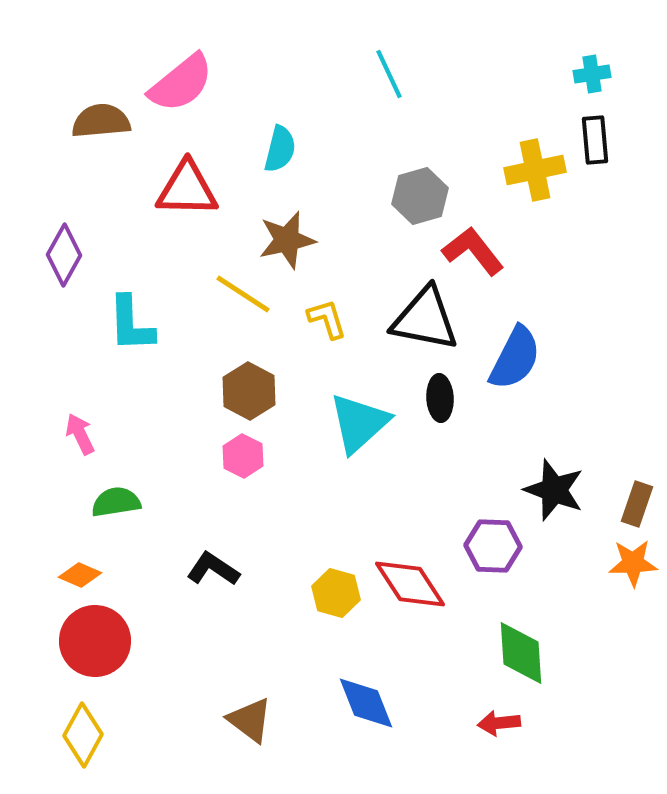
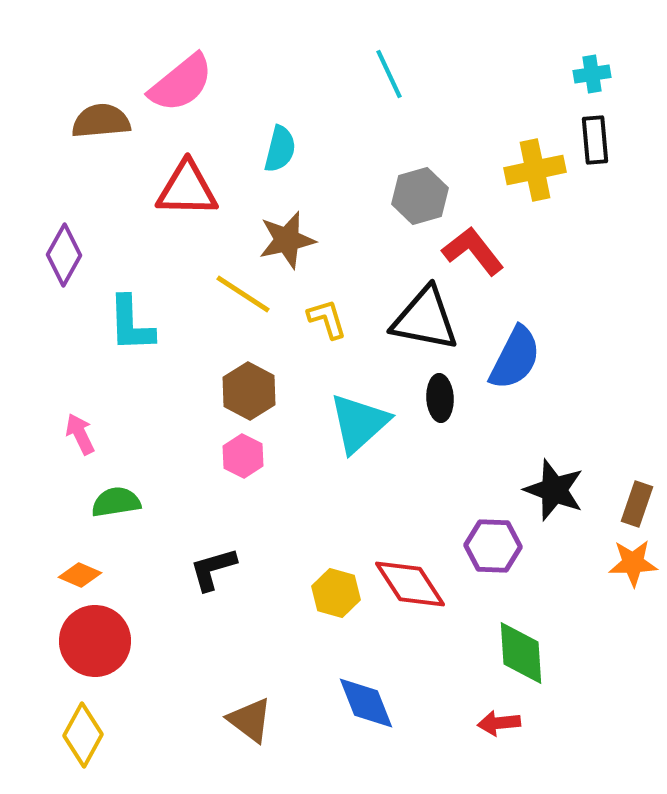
black L-shape: rotated 50 degrees counterclockwise
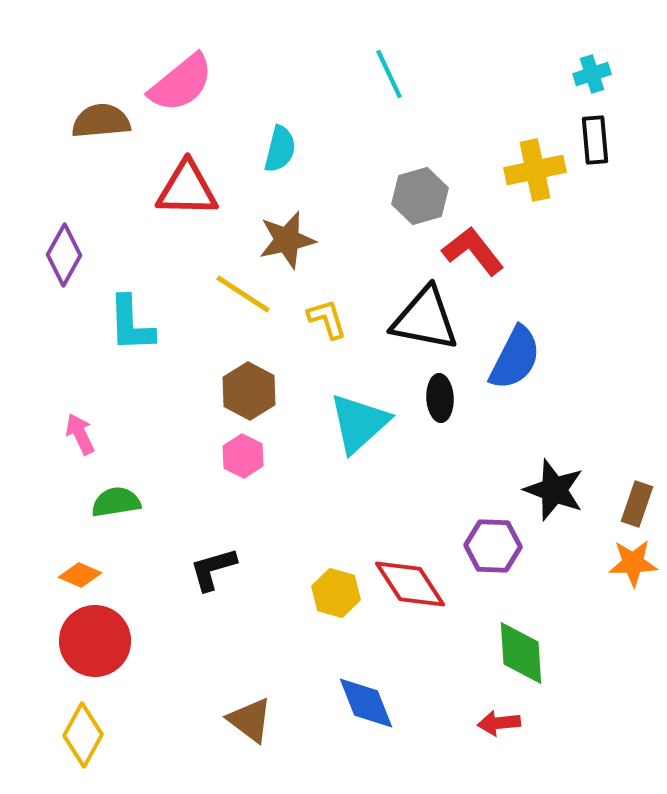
cyan cross: rotated 9 degrees counterclockwise
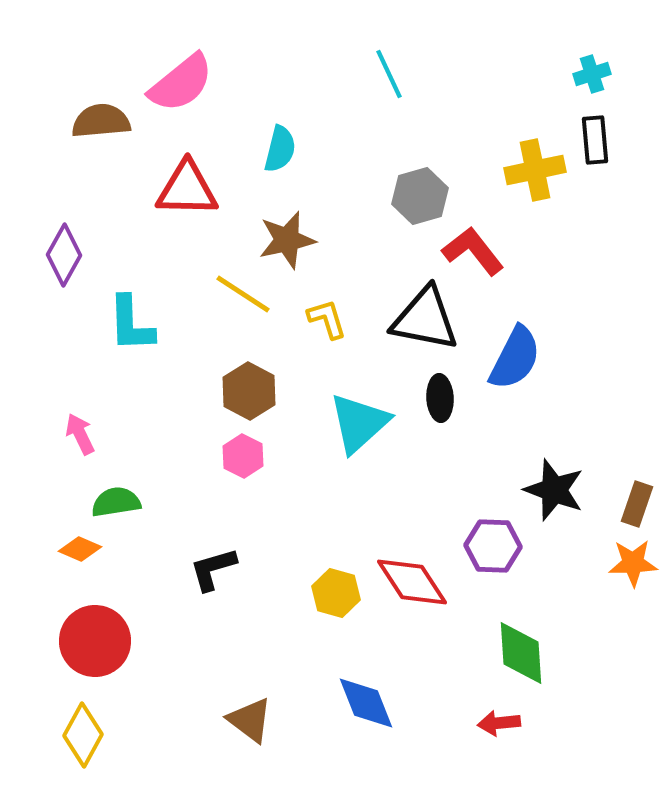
orange diamond: moved 26 px up
red diamond: moved 2 px right, 2 px up
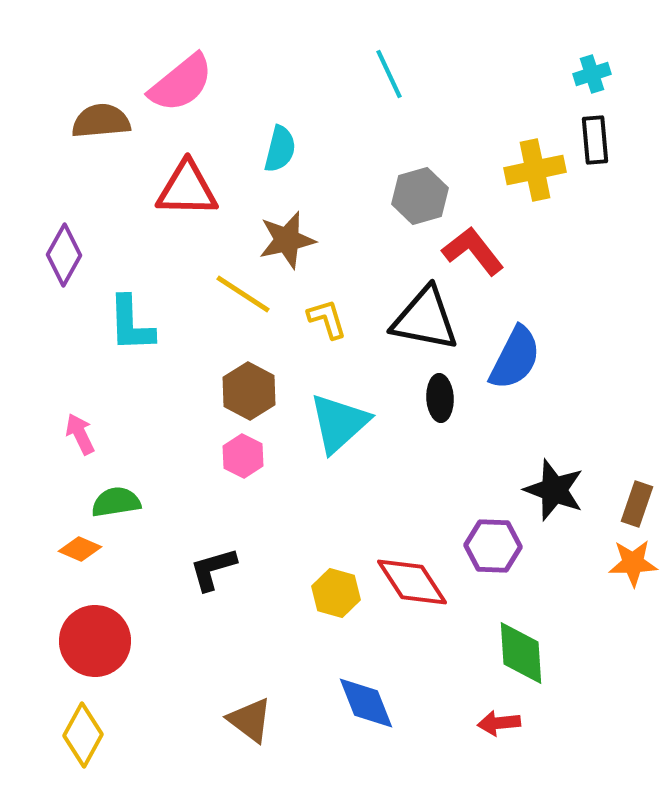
cyan triangle: moved 20 px left
